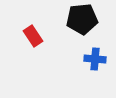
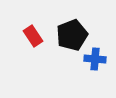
black pentagon: moved 10 px left, 16 px down; rotated 16 degrees counterclockwise
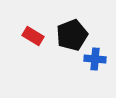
red rectangle: rotated 25 degrees counterclockwise
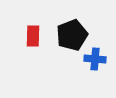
red rectangle: rotated 60 degrees clockwise
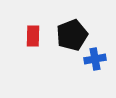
blue cross: rotated 15 degrees counterclockwise
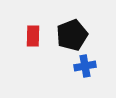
blue cross: moved 10 px left, 7 px down
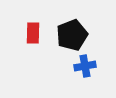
red rectangle: moved 3 px up
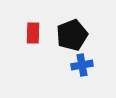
blue cross: moved 3 px left, 1 px up
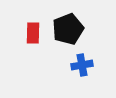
black pentagon: moved 4 px left, 6 px up
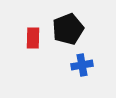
red rectangle: moved 5 px down
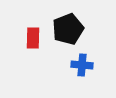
blue cross: rotated 15 degrees clockwise
